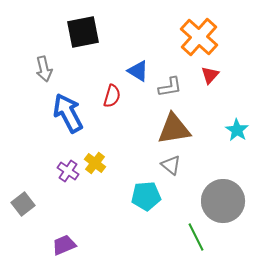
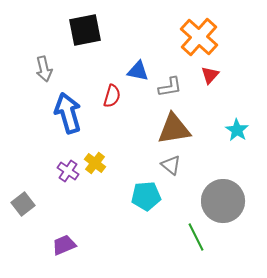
black square: moved 2 px right, 2 px up
blue triangle: rotated 20 degrees counterclockwise
blue arrow: rotated 12 degrees clockwise
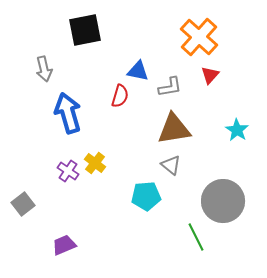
red semicircle: moved 8 px right
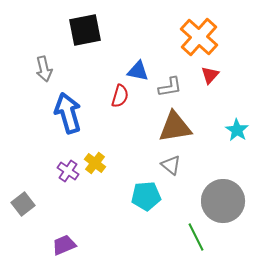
brown triangle: moved 1 px right, 2 px up
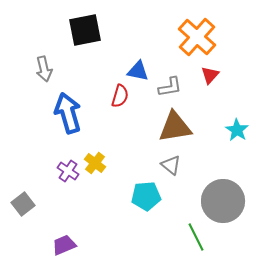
orange cross: moved 2 px left
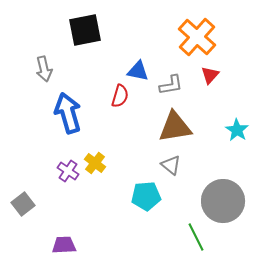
gray L-shape: moved 1 px right, 2 px up
purple trapezoid: rotated 20 degrees clockwise
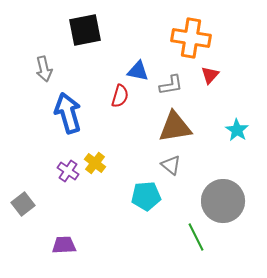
orange cross: moved 6 px left, 1 px down; rotated 33 degrees counterclockwise
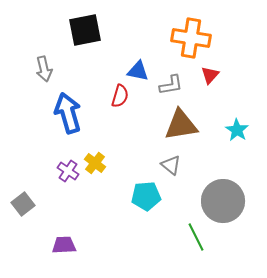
brown triangle: moved 6 px right, 2 px up
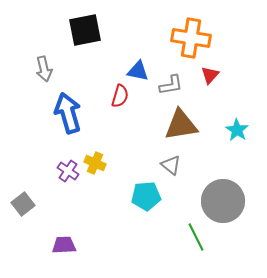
yellow cross: rotated 15 degrees counterclockwise
